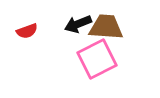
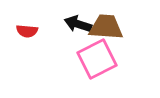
black arrow: rotated 40 degrees clockwise
red semicircle: rotated 25 degrees clockwise
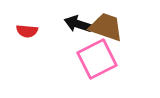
brown trapezoid: rotated 15 degrees clockwise
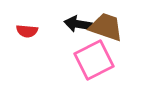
black arrow: rotated 8 degrees counterclockwise
pink square: moved 3 px left, 1 px down
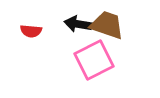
brown trapezoid: moved 1 px right, 2 px up
red semicircle: moved 4 px right
